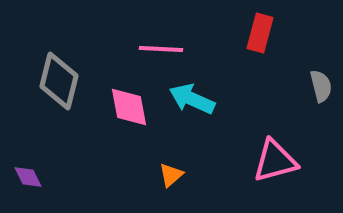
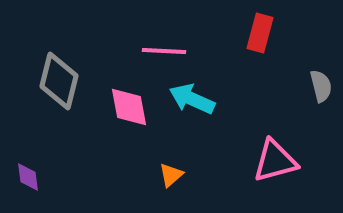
pink line: moved 3 px right, 2 px down
purple diamond: rotated 20 degrees clockwise
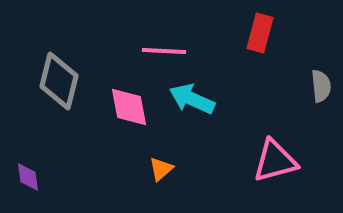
gray semicircle: rotated 8 degrees clockwise
orange triangle: moved 10 px left, 6 px up
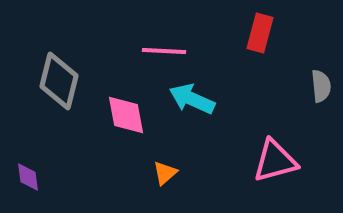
pink diamond: moved 3 px left, 8 px down
orange triangle: moved 4 px right, 4 px down
